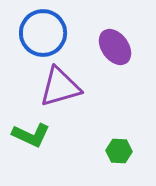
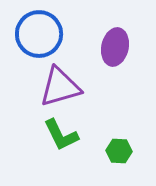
blue circle: moved 4 px left, 1 px down
purple ellipse: rotated 48 degrees clockwise
green L-shape: moved 30 px right; rotated 39 degrees clockwise
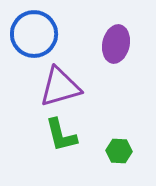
blue circle: moved 5 px left
purple ellipse: moved 1 px right, 3 px up
green L-shape: rotated 12 degrees clockwise
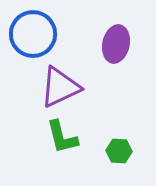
blue circle: moved 1 px left
purple triangle: rotated 9 degrees counterclockwise
green L-shape: moved 1 px right, 2 px down
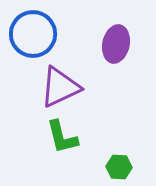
green hexagon: moved 16 px down
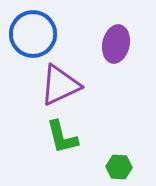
purple triangle: moved 2 px up
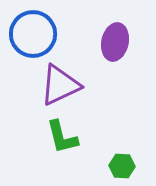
purple ellipse: moved 1 px left, 2 px up
green hexagon: moved 3 px right, 1 px up
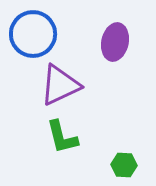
green hexagon: moved 2 px right, 1 px up
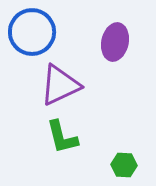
blue circle: moved 1 px left, 2 px up
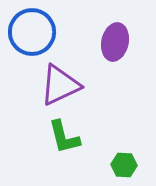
green L-shape: moved 2 px right
